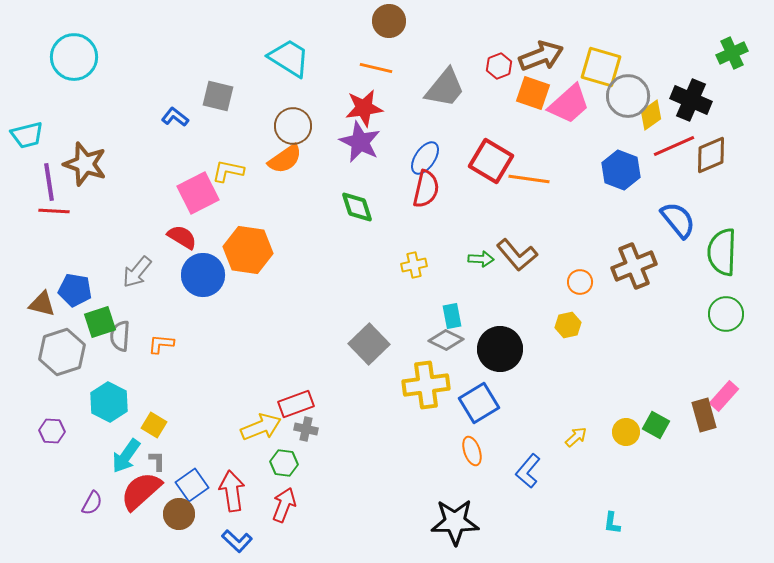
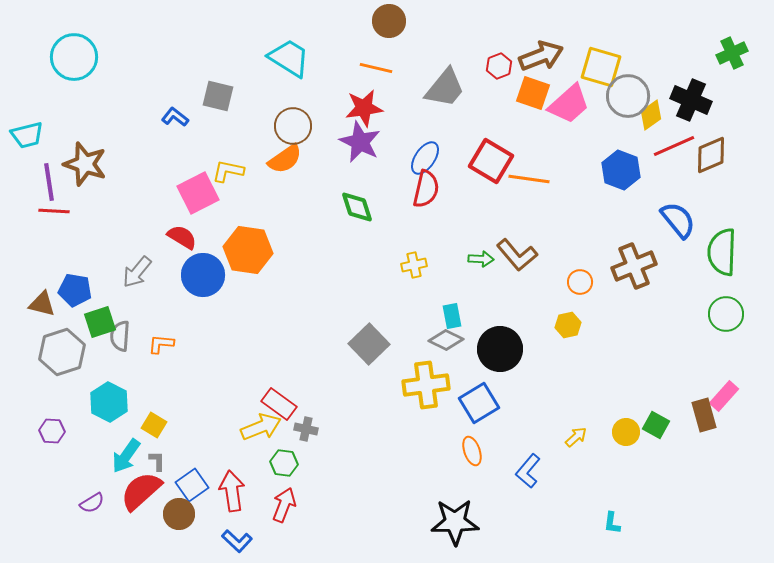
red rectangle at (296, 404): moved 17 px left; rotated 56 degrees clockwise
purple semicircle at (92, 503): rotated 30 degrees clockwise
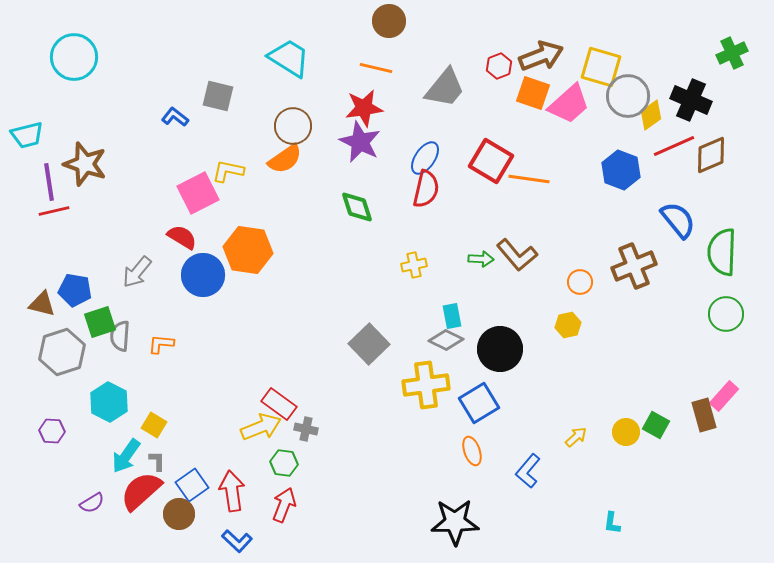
red line at (54, 211): rotated 16 degrees counterclockwise
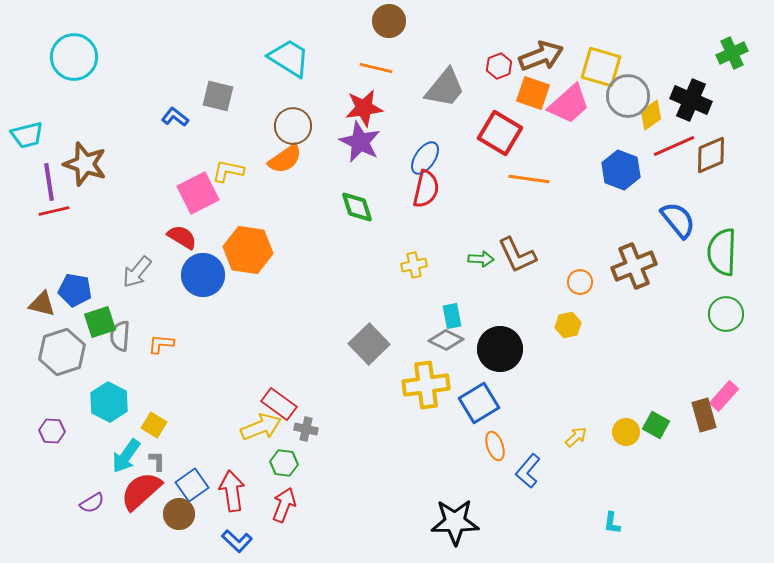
red square at (491, 161): moved 9 px right, 28 px up
brown L-shape at (517, 255): rotated 15 degrees clockwise
orange ellipse at (472, 451): moved 23 px right, 5 px up
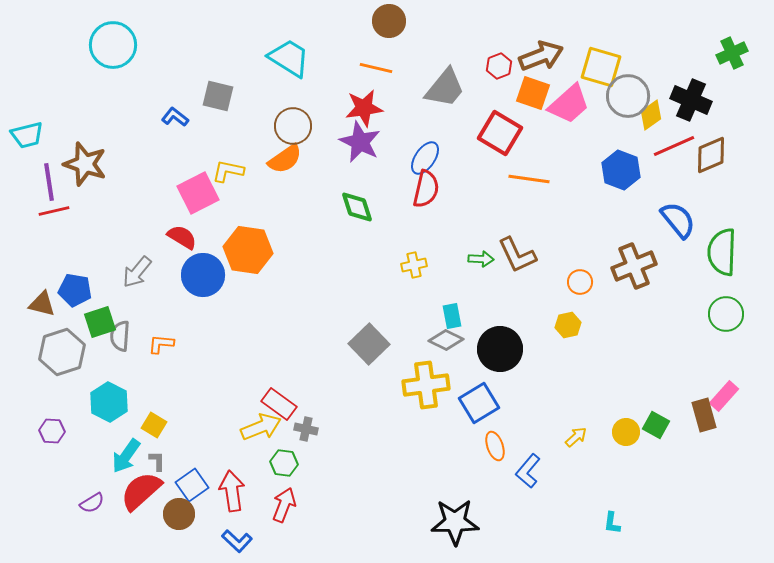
cyan circle at (74, 57): moved 39 px right, 12 px up
